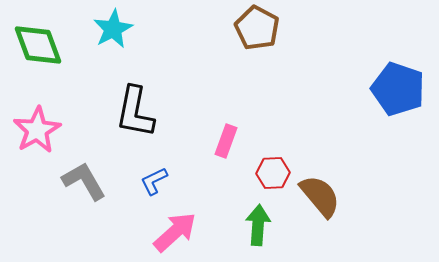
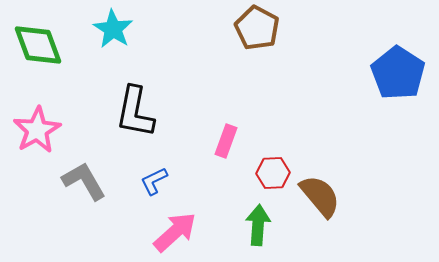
cyan star: rotated 12 degrees counterclockwise
blue pentagon: moved 16 px up; rotated 14 degrees clockwise
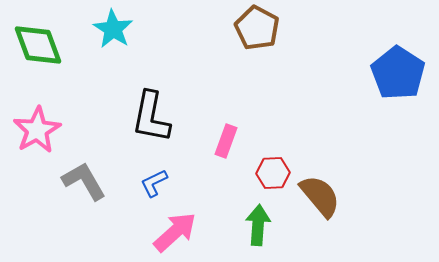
black L-shape: moved 16 px right, 5 px down
blue L-shape: moved 2 px down
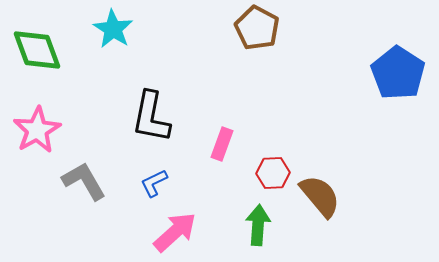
green diamond: moved 1 px left, 5 px down
pink rectangle: moved 4 px left, 3 px down
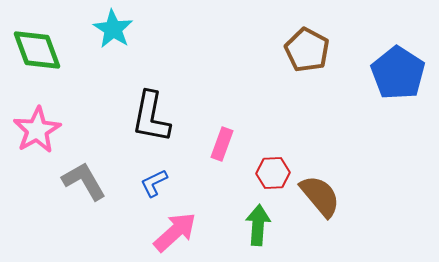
brown pentagon: moved 50 px right, 22 px down
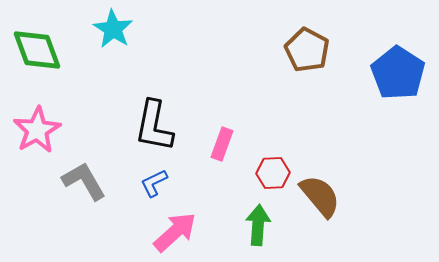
black L-shape: moved 3 px right, 9 px down
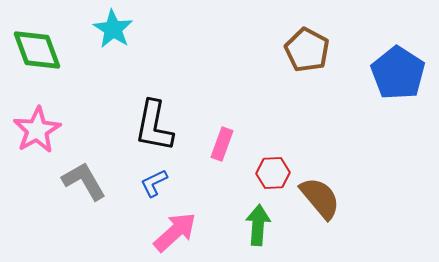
brown semicircle: moved 2 px down
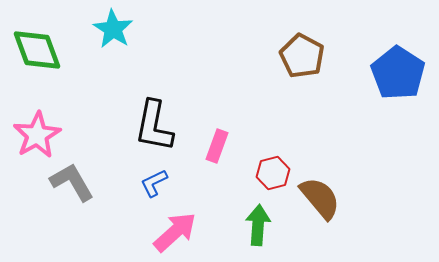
brown pentagon: moved 5 px left, 6 px down
pink star: moved 5 px down
pink rectangle: moved 5 px left, 2 px down
red hexagon: rotated 12 degrees counterclockwise
gray L-shape: moved 12 px left, 1 px down
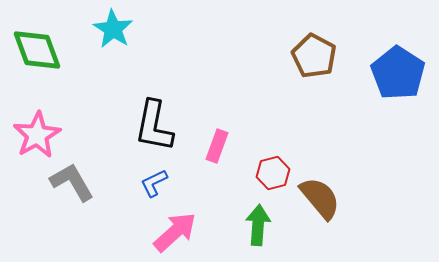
brown pentagon: moved 12 px right
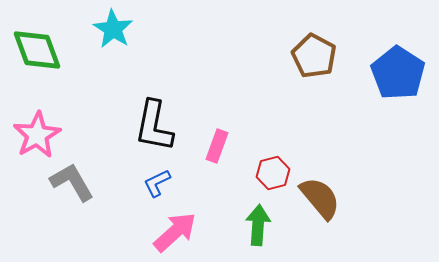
blue L-shape: moved 3 px right
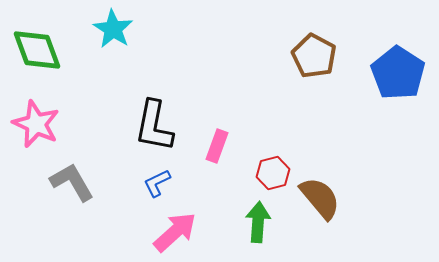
pink star: moved 1 px left, 11 px up; rotated 18 degrees counterclockwise
green arrow: moved 3 px up
